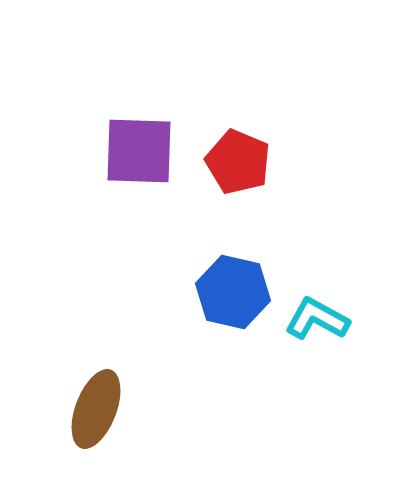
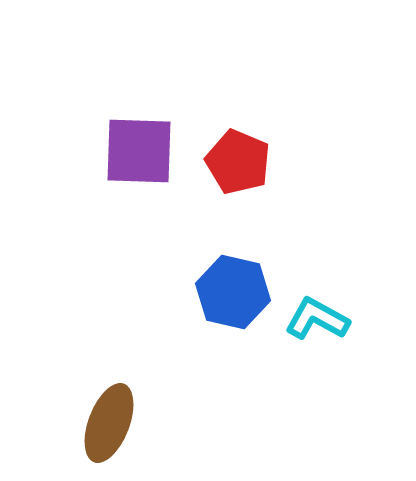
brown ellipse: moved 13 px right, 14 px down
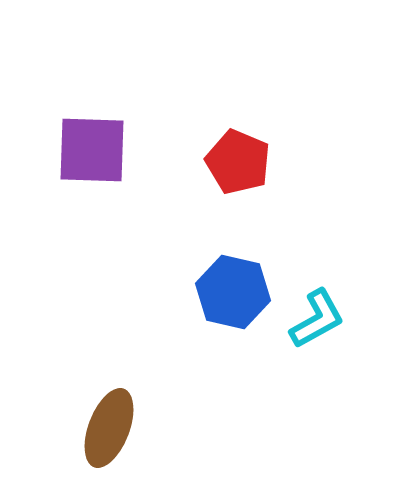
purple square: moved 47 px left, 1 px up
cyan L-shape: rotated 122 degrees clockwise
brown ellipse: moved 5 px down
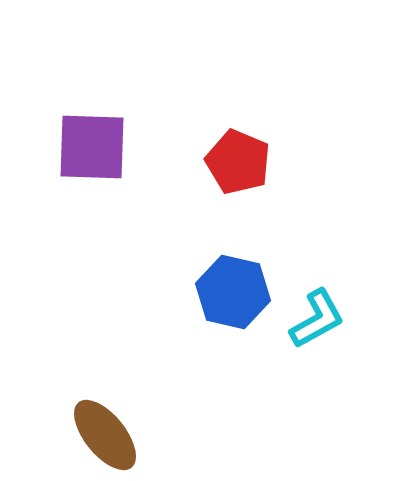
purple square: moved 3 px up
brown ellipse: moved 4 px left, 7 px down; rotated 60 degrees counterclockwise
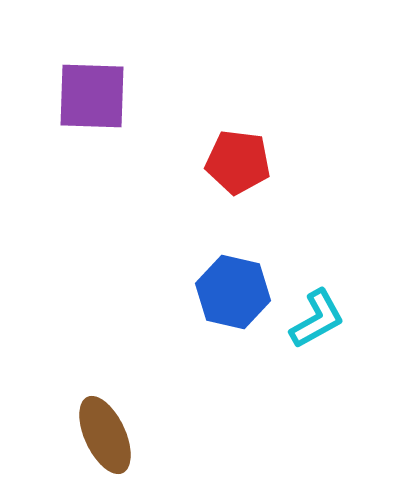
purple square: moved 51 px up
red pentagon: rotated 16 degrees counterclockwise
brown ellipse: rotated 14 degrees clockwise
